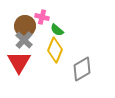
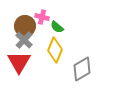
green semicircle: moved 3 px up
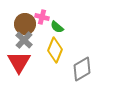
brown circle: moved 2 px up
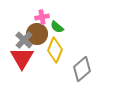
pink cross: rotated 24 degrees counterclockwise
brown circle: moved 12 px right, 10 px down
red triangle: moved 3 px right, 4 px up
gray diamond: rotated 10 degrees counterclockwise
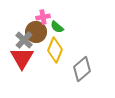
pink cross: moved 1 px right
brown circle: moved 1 px left, 2 px up
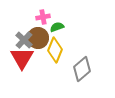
green semicircle: rotated 120 degrees clockwise
brown circle: moved 2 px right, 6 px down
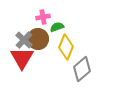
brown circle: moved 1 px down
yellow diamond: moved 11 px right, 3 px up
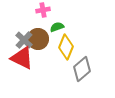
pink cross: moved 7 px up
red triangle: rotated 35 degrees counterclockwise
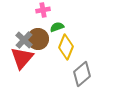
red triangle: rotated 45 degrees clockwise
gray diamond: moved 5 px down
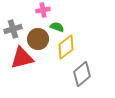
green semicircle: rotated 40 degrees clockwise
gray cross: moved 11 px left, 11 px up; rotated 30 degrees clockwise
yellow diamond: rotated 30 degrees clockwise
red triangle: rotated 35 degrees clockwise
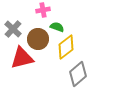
gray cross: rotated 30 degrees counterclockwise
gray diamond: moved 4 px left
